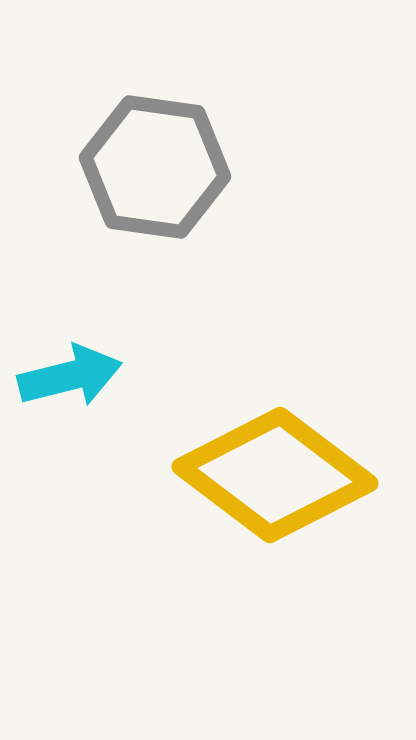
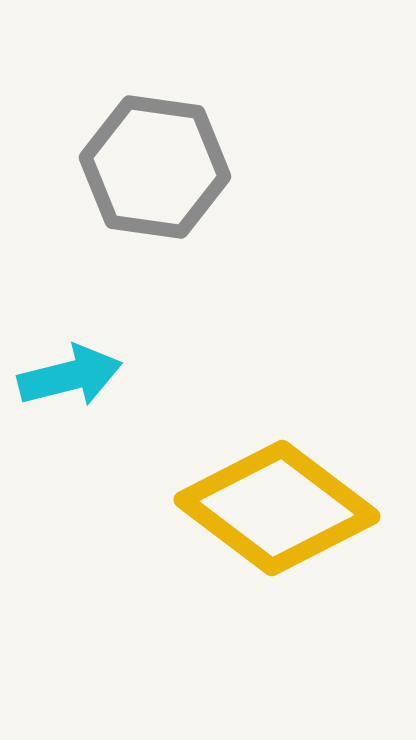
yellow diamond: moved 2 px right, 33 px down
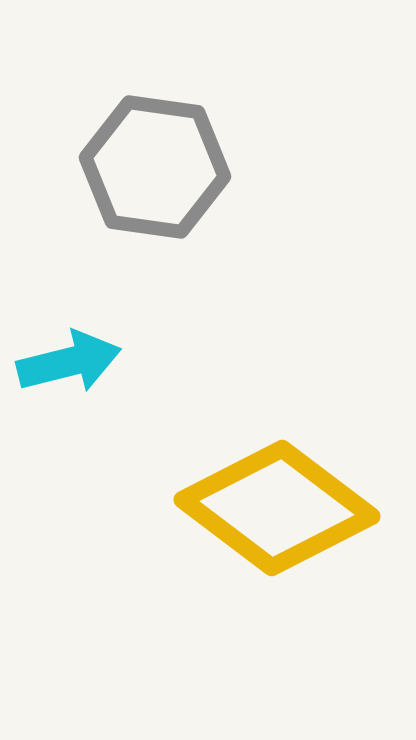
cyan arrow: moved 1 px left, 14 px up
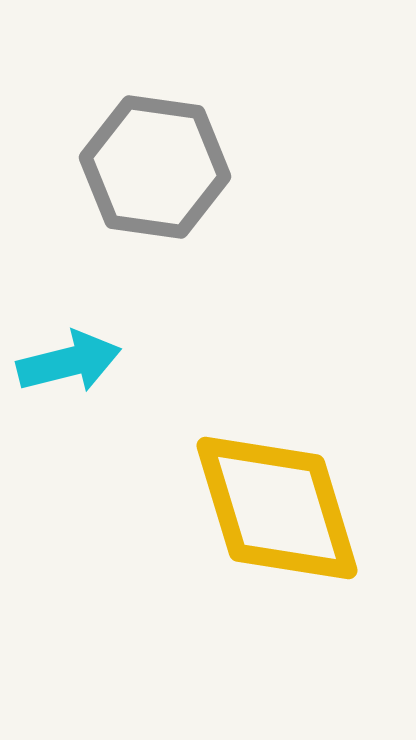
yellow diamond: rotated 36 degrees clockwise
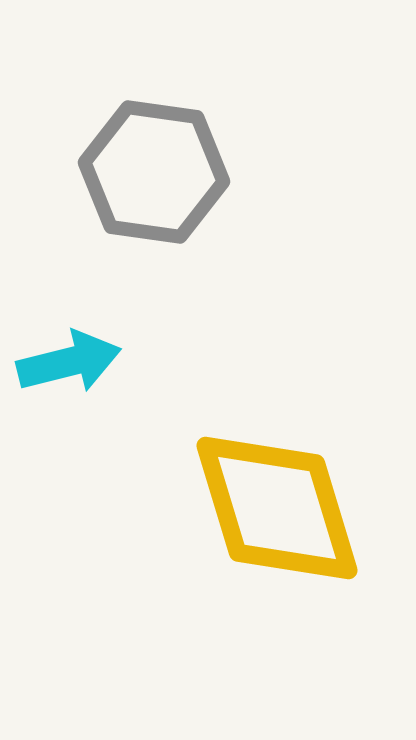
gray hexagon: moved 1 px left, 5 px down
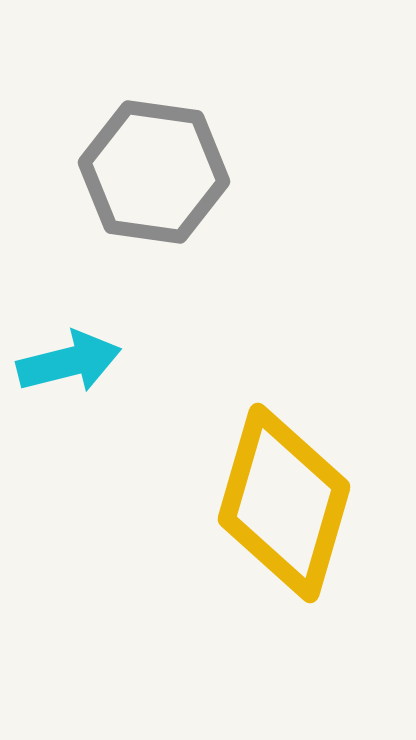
yellow diamond: moved 7 px right, 5 px up; rotated 33 degrees clockwise
